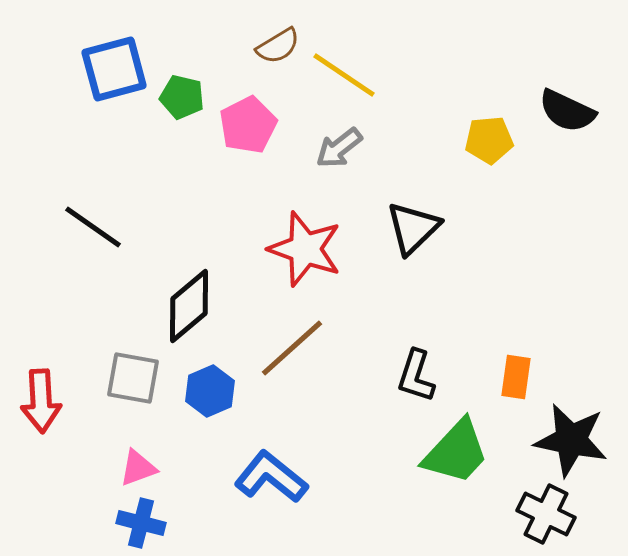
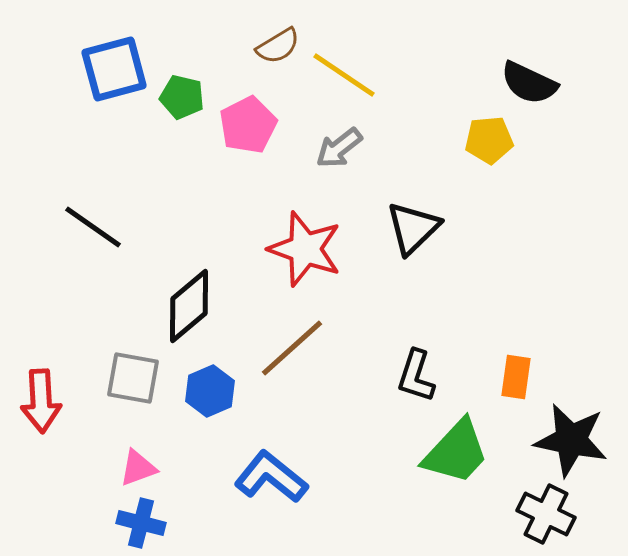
black semicircle: moved 38 px left, 28 px up
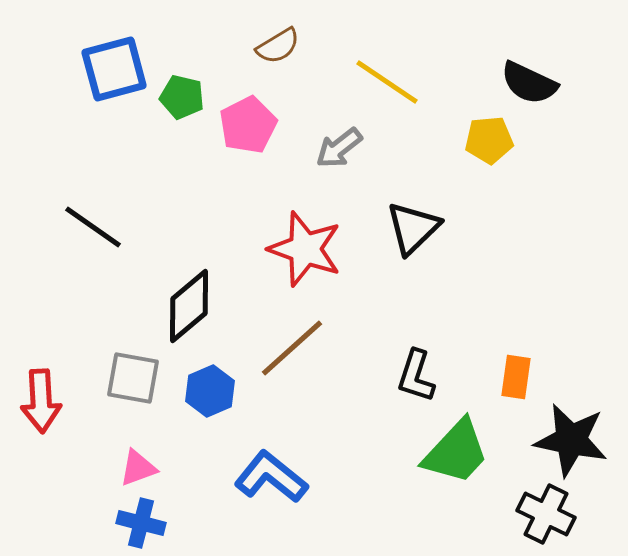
yellow line: moved 43 px right, 7 px down
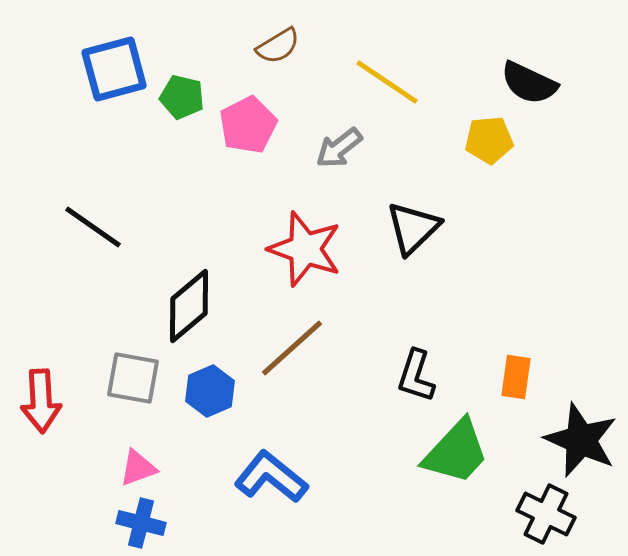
black star: moved 10 px right; rotated 12 degrees clockwise
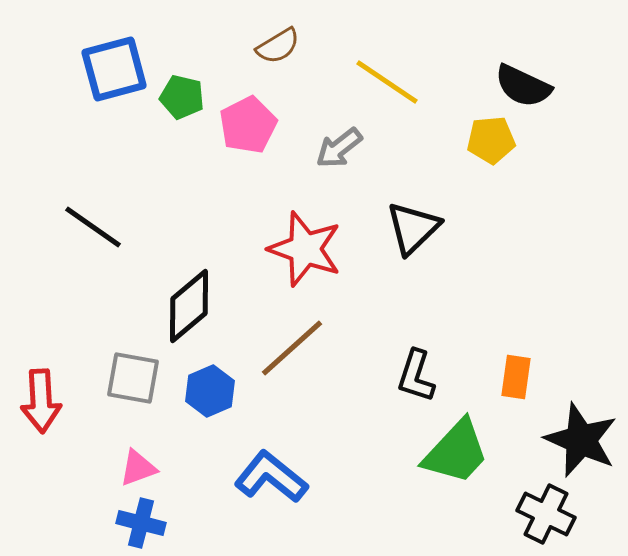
black semicircle: moved 6 px left, 3 px down
yellow pentagon: moved 2 px right
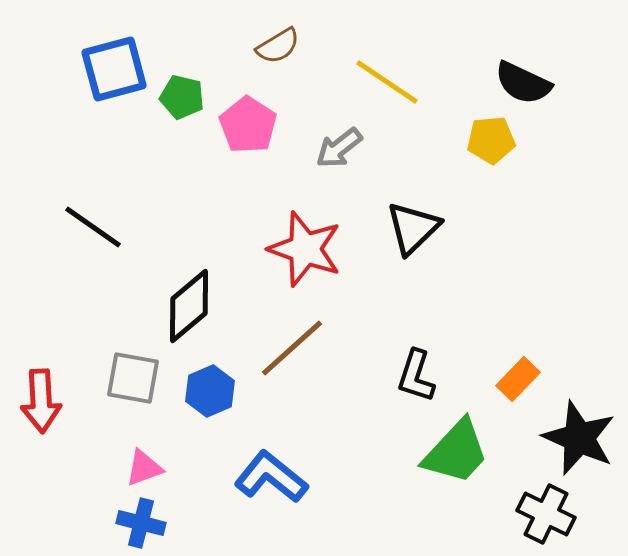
black semicircle: moved 3 px up
pink pentagon: rotated 12 degrees counterclockwise
orange rectangle: moved 2 px right, 2 px down; rotated 36 degrees clockwise
black star: moved 2 px left, 2 px up
pink triangle: moved 6 px right
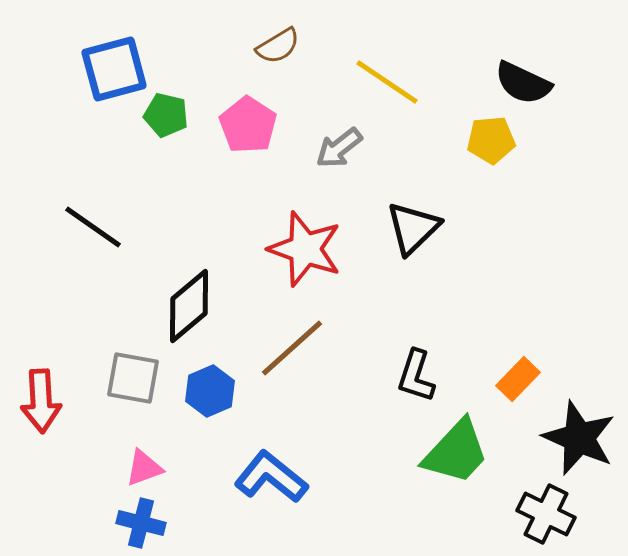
green pentagon: moved 16 px left, 18 px down
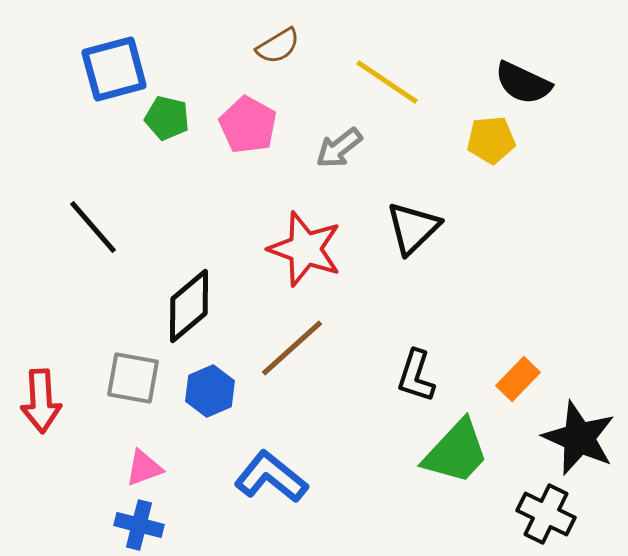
green pentagon: moved 1 px right, 3 px down
pink pentagon: rotated 4 degrees counterclockwise
black line: rotated 14 degrees clockwise
blue cross: moved 2 px left, 2 px down
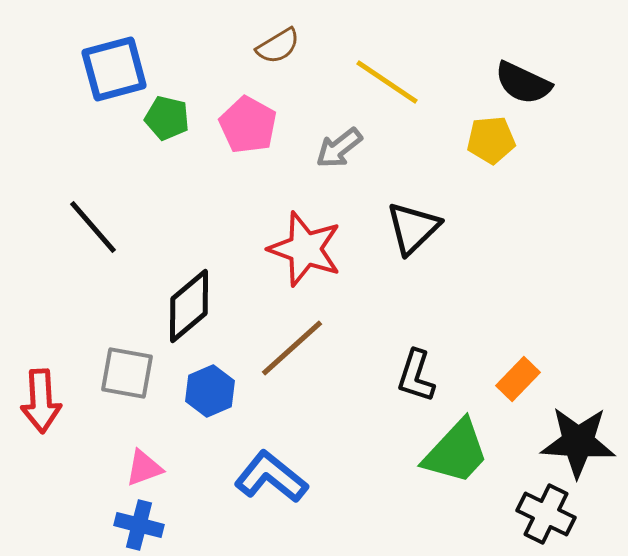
gray square: moved 6 px left, 5 px up
black star: moved 1 px left, 4 px down; rotated 20 degrees counterclockwise
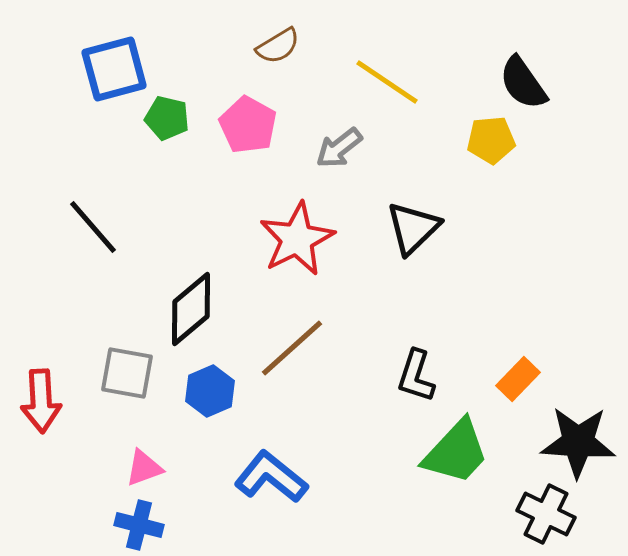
black semicircle: rotated 30 degrees clockwise
red star: moved 8 px left, 10 px up; rotated 26 degrees clockwise
black diamond: moved 2 px right, 3 px down
